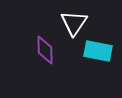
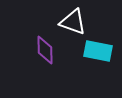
white triangle: moved 1 px left, 1 px up; rotated 44 degrees counterclockwise
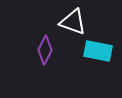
purple diamond: rotated 28 degrees clockwise
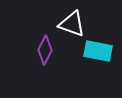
white triangle: moved 1 px left, 2 px down
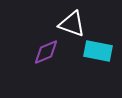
purple diamond: moved 1 px right, 2 px down; rotated 40 degrees clockwise
